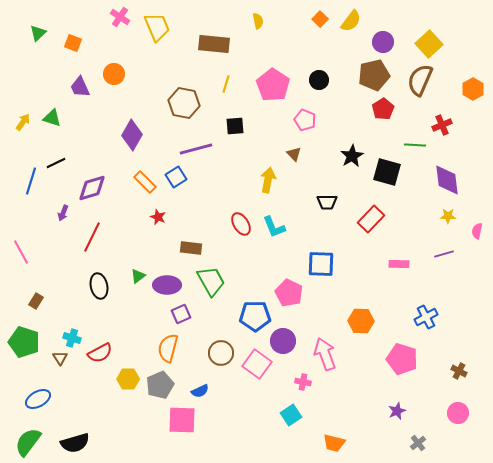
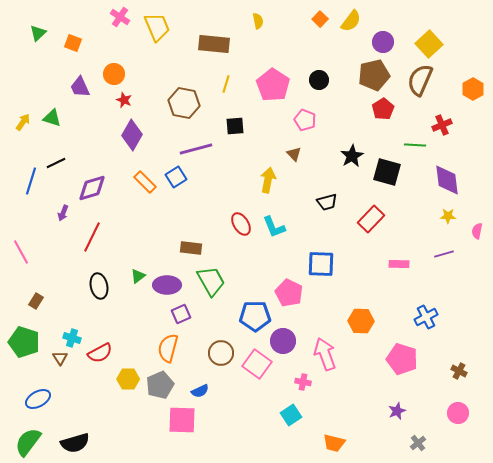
black trapezoid at (327, 202): rotated 15 degrees counterclockwise
red star at (158, 217): moved 34 px left, 117 px up
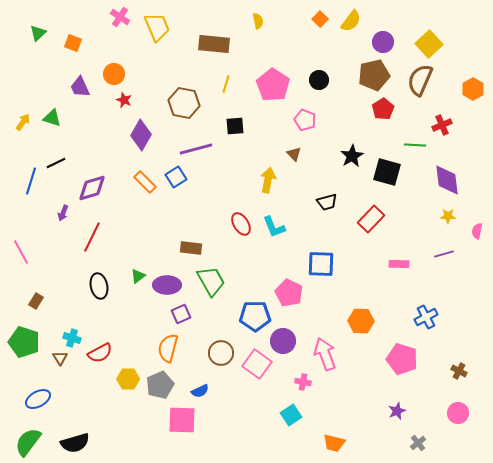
purple diamond at (132, 135): moved 9 px right
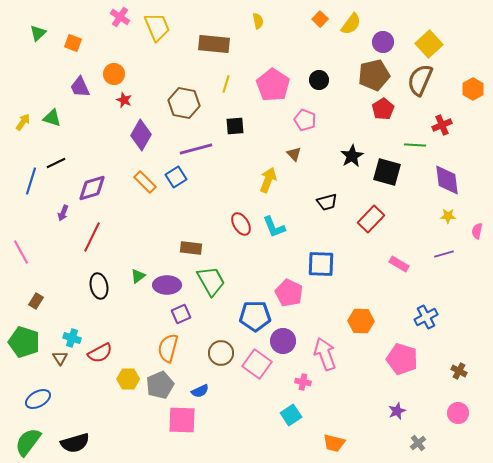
yellow semicircle at (351, 21): moved 3 px down
yellow arrow at (268, 180): rotated 10 degrees clockwise
pink rectangle at (399, 264): rotated 30 degrees clockwise
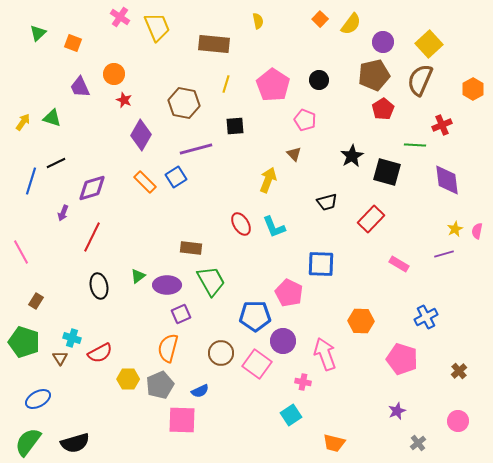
yellow star at (448, 216): moved 7 px right, 13 px down; rotated 28 degrees counterclockwise
brown cross at (459, 371): rotated 21 degrees clockwise
pink circle at (458, 413): moved 8 px down
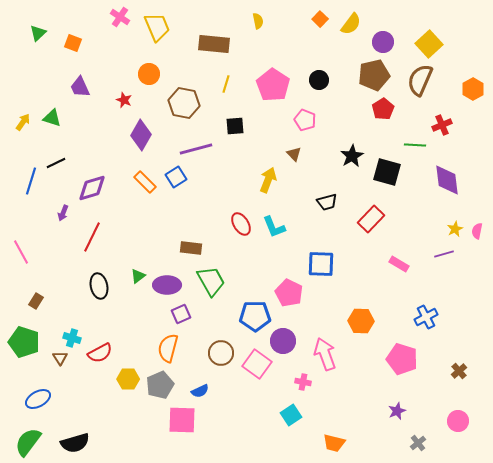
orange circle at (114, 74): moved 35 px right
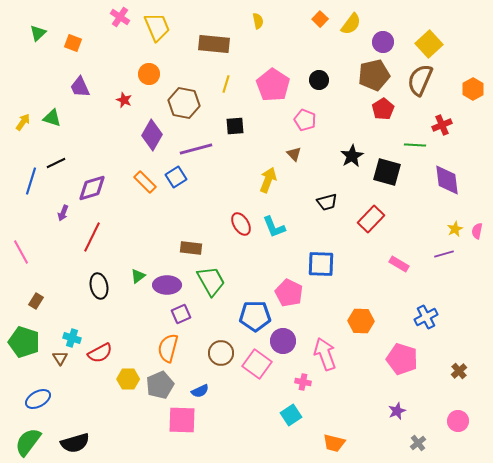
purple diamond at (141, 135): moved 11 px right
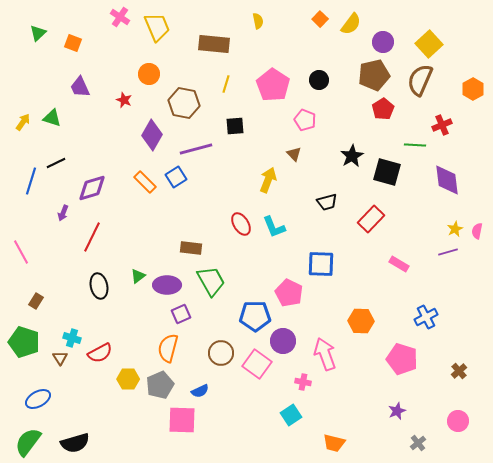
purple line at (444, 254): moved 4 px right, 2 px up
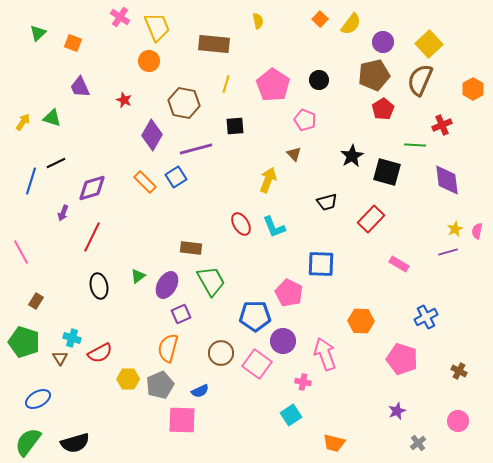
orange circle at (149, 74): moved 13 px up
purple ellipse at (167, 285): rotated 60 degrees counterclockwise
brown cross at (459, 371): rotated 21 degrees counterclockwise
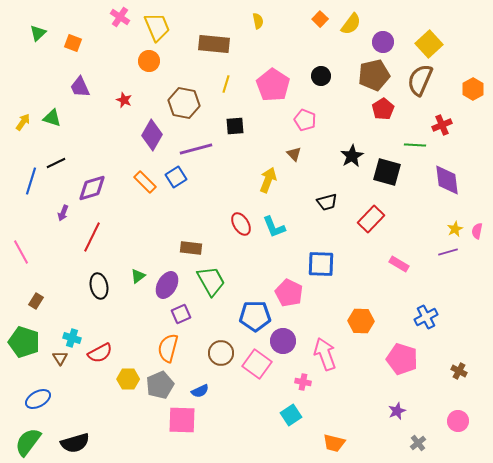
black circle at (319, 80): moved 2 px right, 4 px up
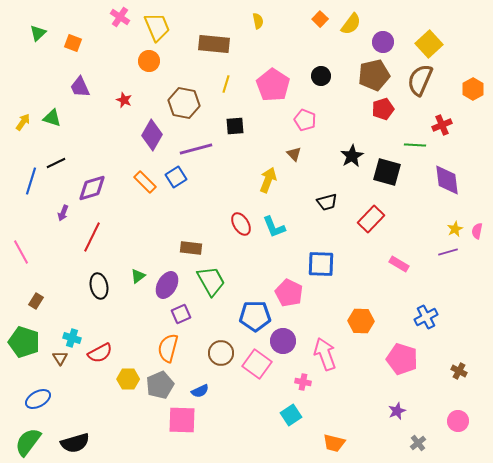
red pentagon at (383, 109): rotated 15 degrees clockwise
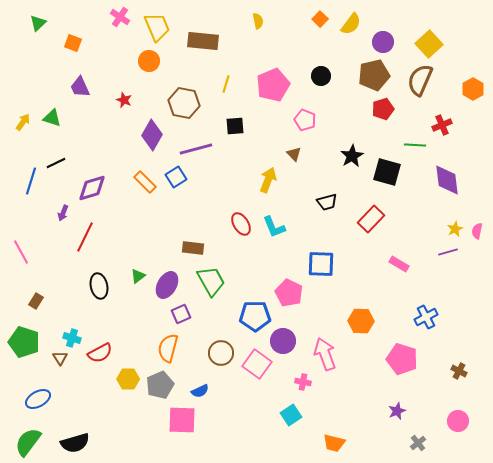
green triangle at (38, 33): moved 10 px up
brown rectangle at (214, 44): moved 11 px left, 3 px up
pink pentagon at (273, 85): rotated 16 degrees clockwise
red line at (92, 237): moved 7 px left
brown rectangle at (191, 248): moved 2 px right
